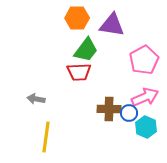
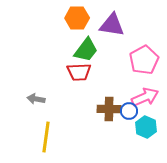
blue circle: moved 2 px up
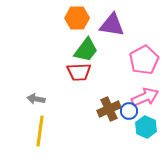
brown cross: rotated 25 degrees counterclockwise
yellow line: moved 6 px left, 6 px up
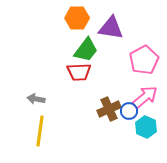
purple triangle: moved 1 px left, 3 px down
pink arrow: rotated 16 degrees counterclockwise
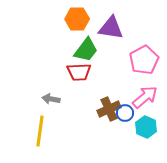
orange hexagon: moved 1 px down
gray arrow: moved 15 px right
blue circle: moved 4 px left, 2 px down
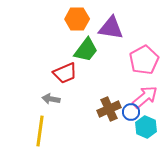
red trapezoid: moved 14 px left, 1 px down; rotated 20 degrees counterclockwise
blue circle: moved 6 px right, 1 px up
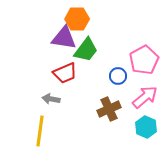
purple triangle: moved 47 px left, 10 px down
blue circle: moved 13 px left, 36 px up
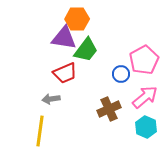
blue circle: moved 3 px right, 2 px up
gray arrow: rotated 18 degrees counterclockwise
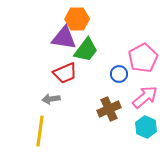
pink pentagon: moved 1 px left, 2 px up
blue circle: moved 2 px left
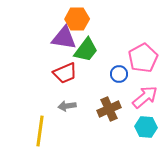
gray arrow: moved 16 px right, 7 px down
cyan hexagon: rotated 20 degrees counterclockwise
